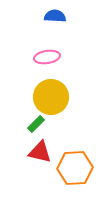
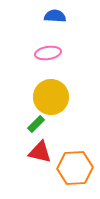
pink ellipse: moved 1 px right, 4 px up
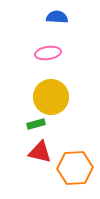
blue semicircle: moved 2 px right, 1 px down
green rectangle: rotated 30 degrees clockwise
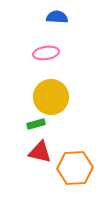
pink ellipse: moved 2 px left
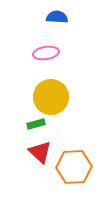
red triangle: rotated 30 degrees clockwise
orange hexagon: moved 1 px left, 1 px up
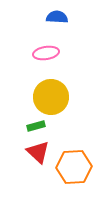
green rectangle: moved 2 px down
red triangle: moved 2 px left
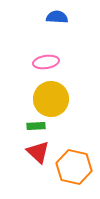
pink ellipse: moved 9 px down
yellow circle: moved 2 px down
green rectangle: rotated 12 degrees clockwise
orange hexagon: rotated 16 degrees clockwise
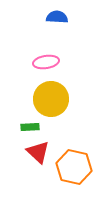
green rectangle: moved 6 px left, 1 px down
